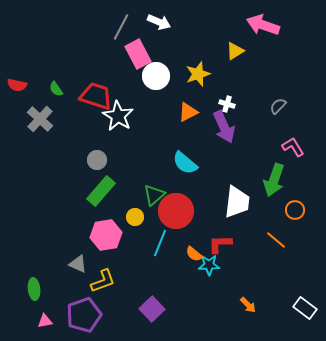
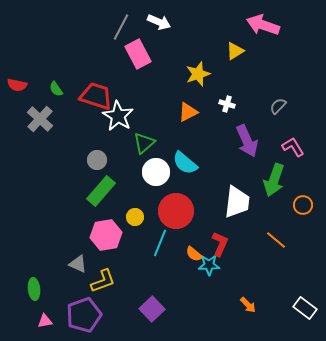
white circle: moved 96 px down
purple arrow: moved 23 px right, 14 px down
green triangle: moved 10 px left, 52 px up
orange circle: moved 8 px right, 5 px up
red L-shape: rotated 115 degrees clockwise
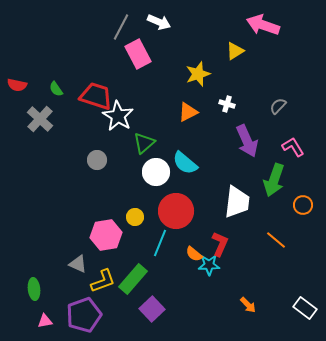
green rectangle: moved 32 px right, 88 px down
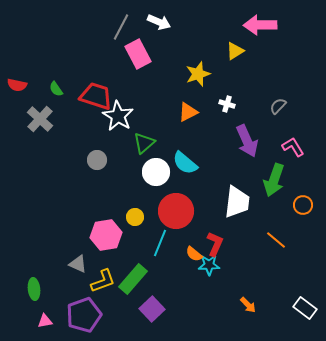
pink arrow: moved 3 px left; rotated 20 degrees counterclockwise
red L-shape: moved 5 px left
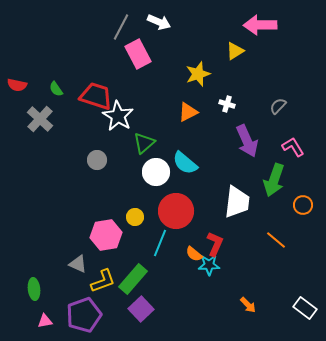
purple square: moved 11 px left
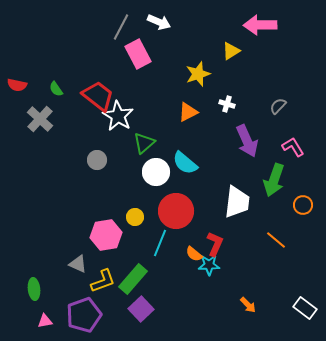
yellow triangle: moved 4 px left
red trapezoid: moved 2 px right; rotated 20 degrees clockwise
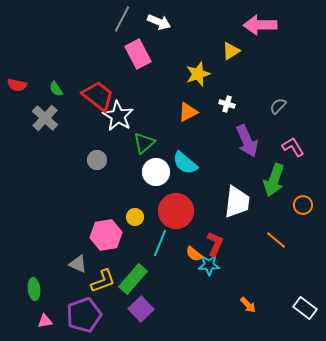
gray line: moved 1 px right, 8 px up
gray cross: moved 5 px right, 1 px up
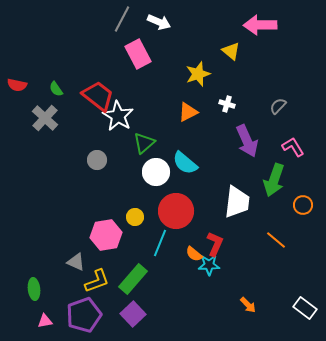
yellow triangle: rotated 48 degrees counterclockwise
gray triangle: moved 2 px left, 2 px up
yellow L-shape: moved 6 px left
purple square: moved 8 px left, 5 px down
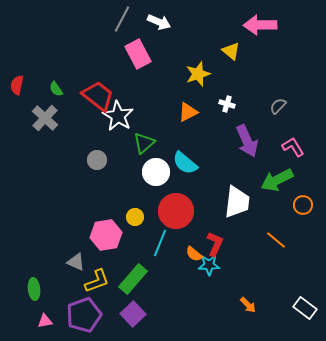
red semicircle: rotated 90 degrees clockwise
green arrow: moved 3 px right; rotated 44 degrees clockwise
